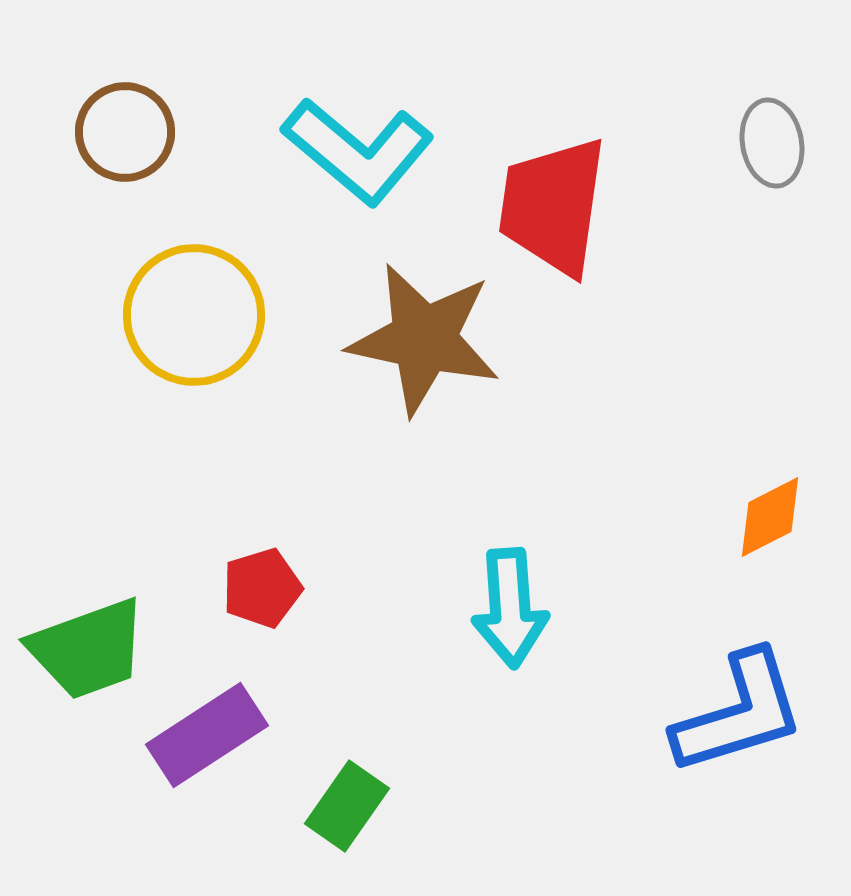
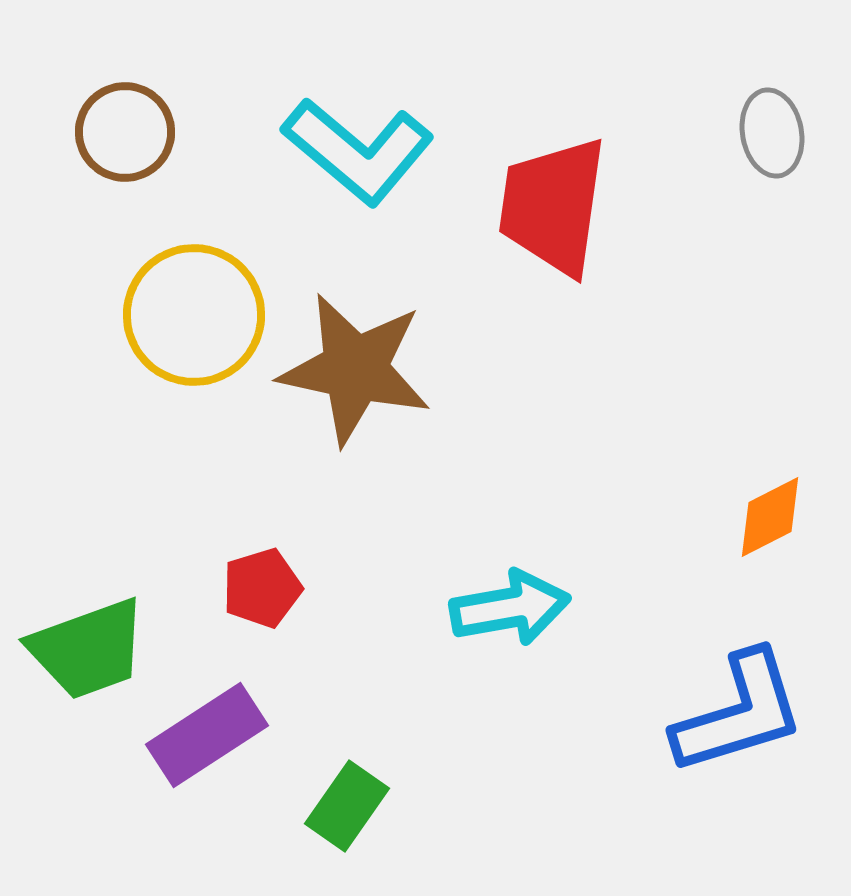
gray ellipse: moved 10 px up
brown star: moved 69 px left, 30 px down
cyan arrow: rotated 96 degrees counterclockwise
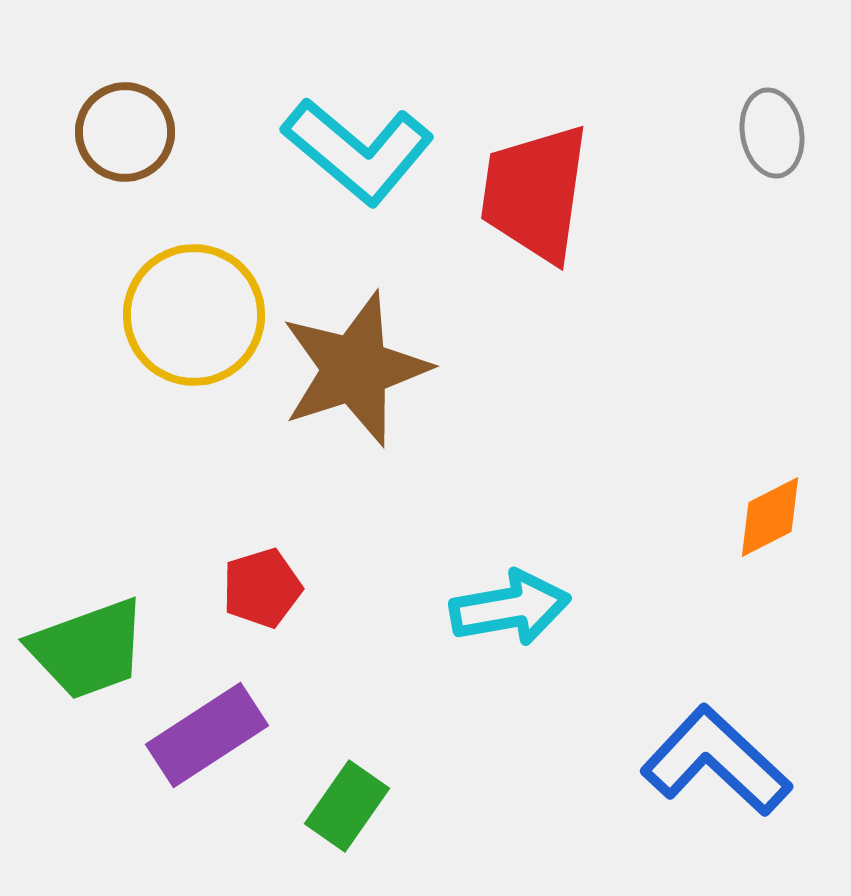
red trapezoid: moved 18 px left, 13 px up
brown star: rotated 30 degrees counterclockwise
blue L-shape: moved 23 px left, 48 px down; rotated 120 degrees counterclockwise
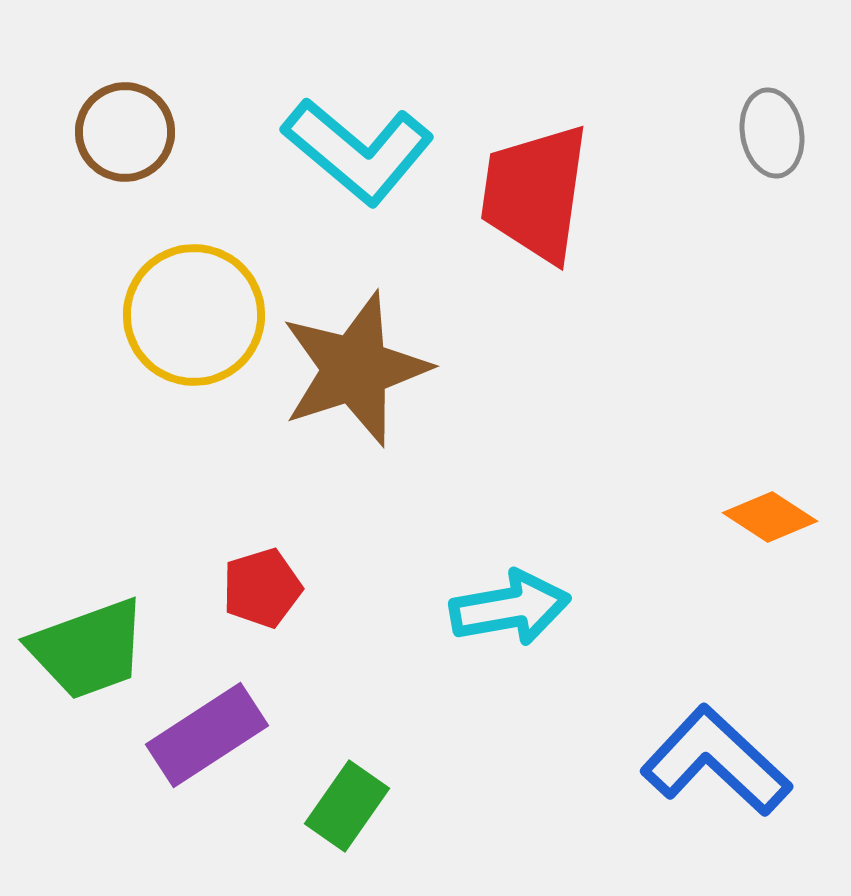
orange diamond: rotated 60 degrees clockwise
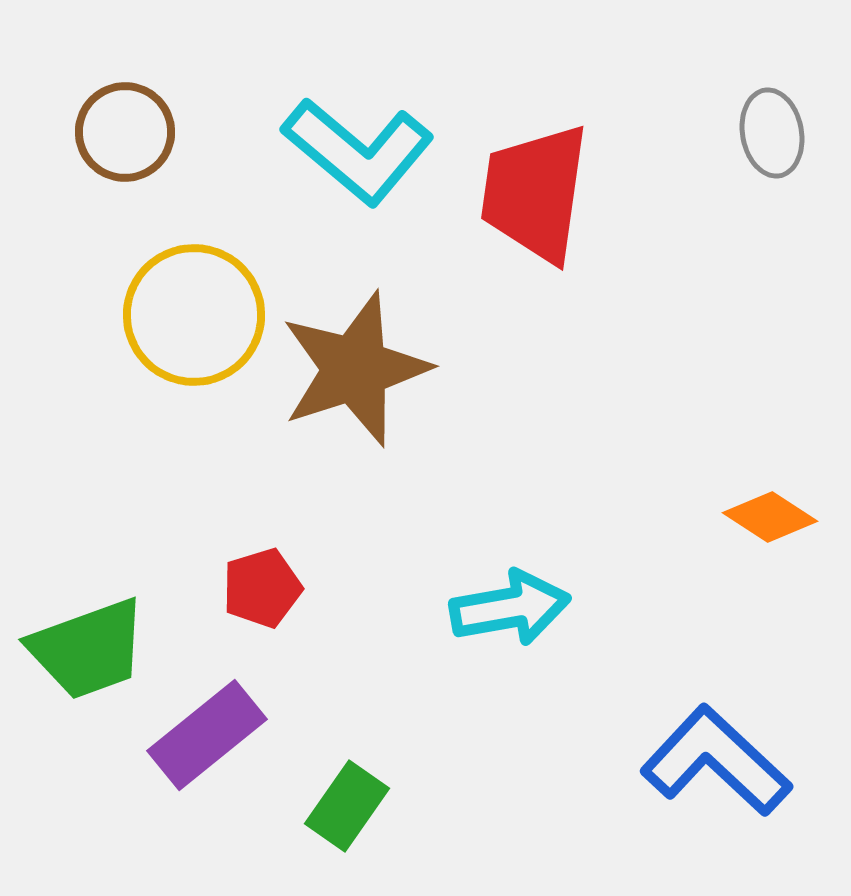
purple rectangle: rotated 6 degrees counterclockwise
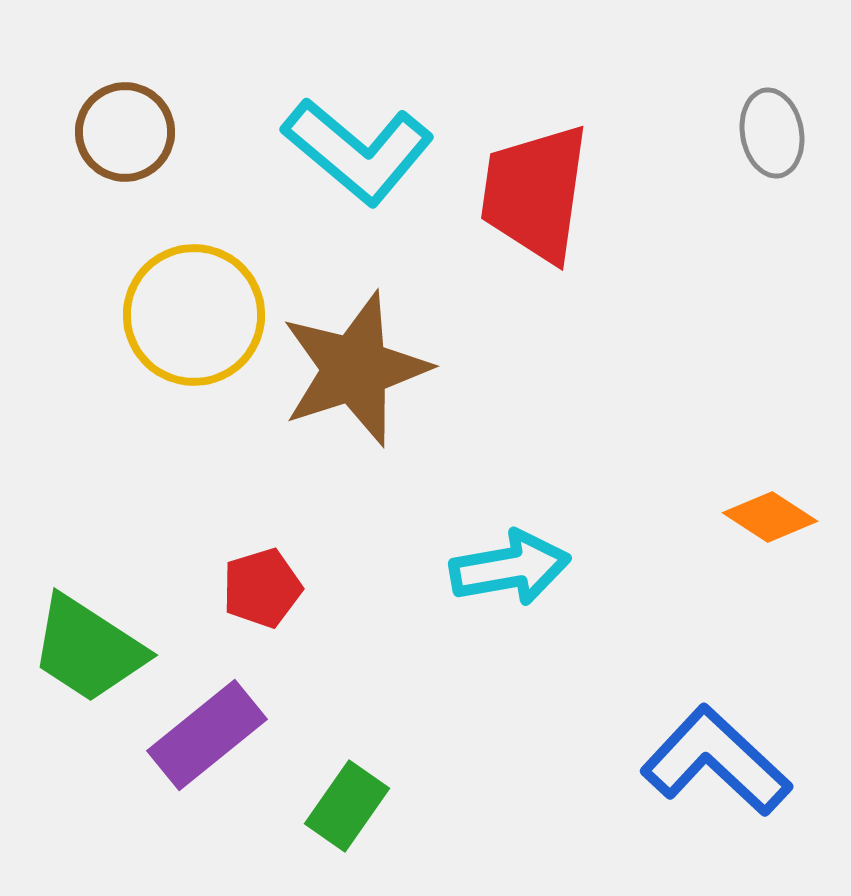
cyan arrow: moved 40 px up
green trapezoid: rotated 53 degrees clockwise
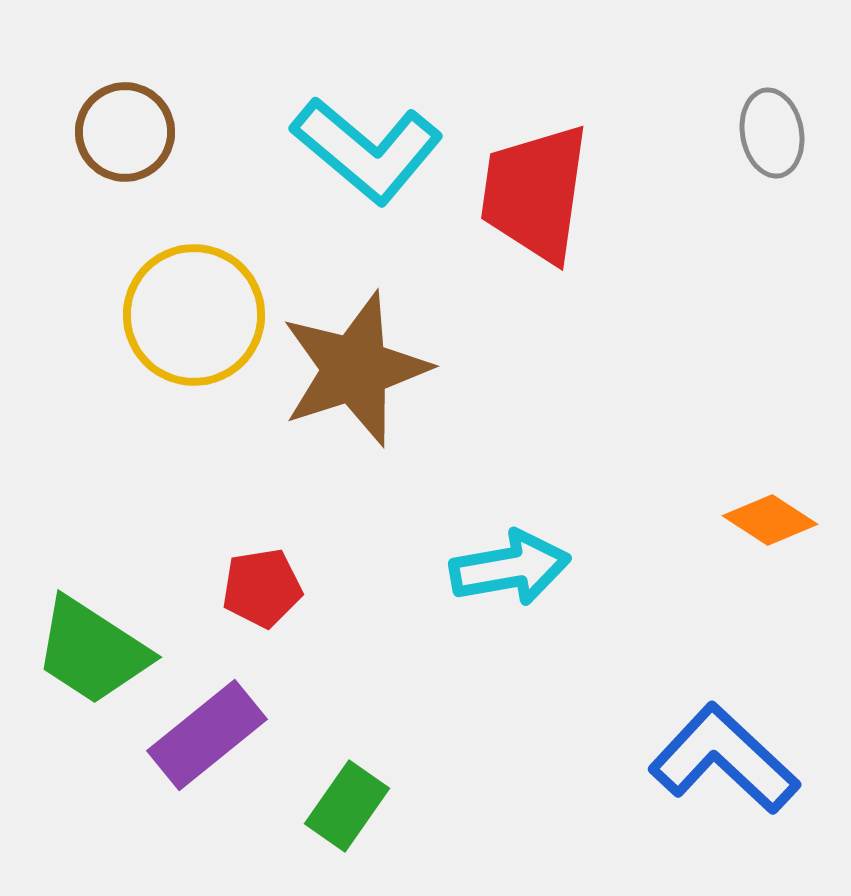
cyan L-shape: moved 9 px right, 1 px up
orange diamond: moved 3 px down
red pentagon: rotated 8 degrees clockwise
green trapezoid: moved 4 px right, 2 px down
blue L-shape: moved 8 px right, 2 px up
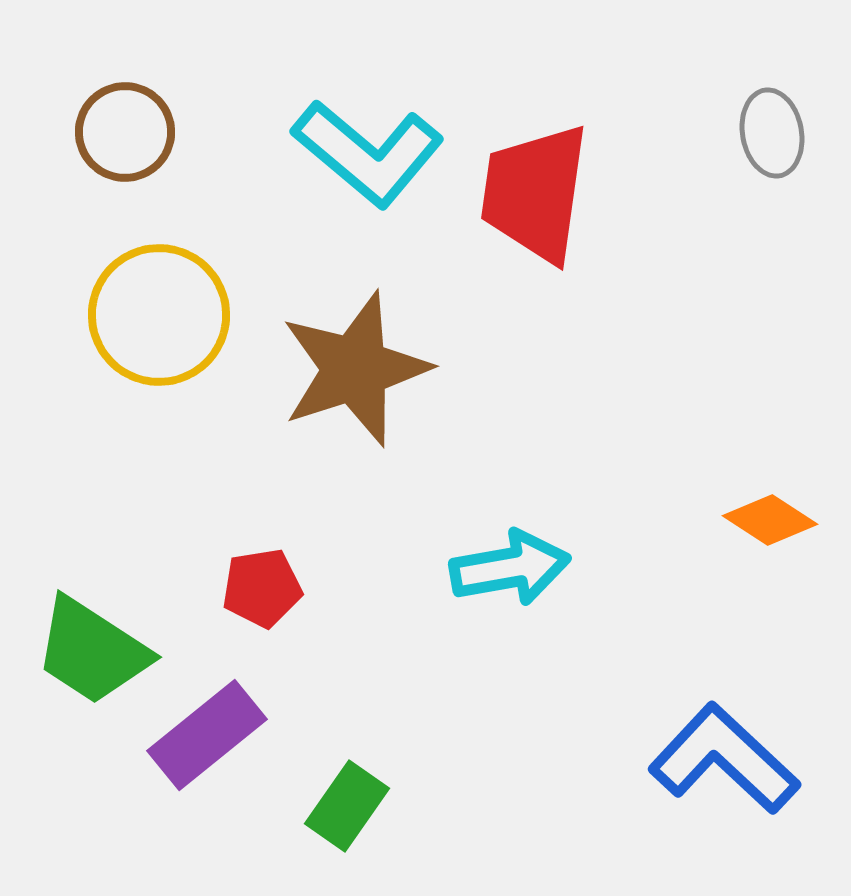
cyan L-shape: moved 1 px right, 3 px down
yellow circle: moved 35 px left
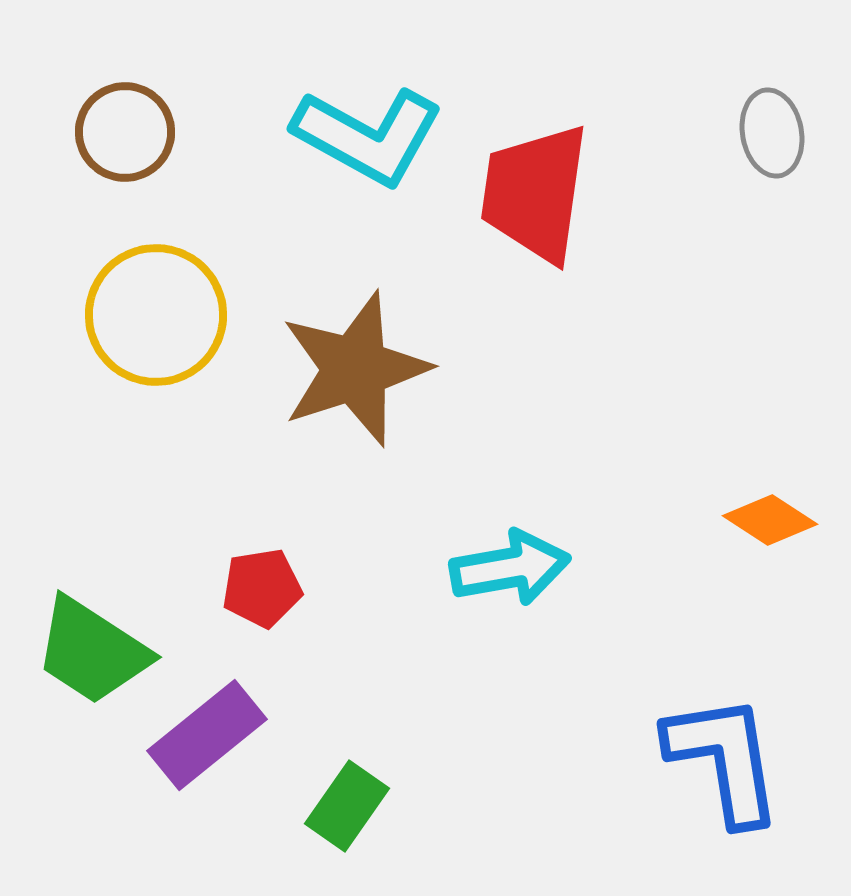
cyan L-shape: moved 17 px up; rotated 11 degrees counterclockwise
yellow circle: moved 3 px left
blue L-shape: rotated 38 degrees clockwise
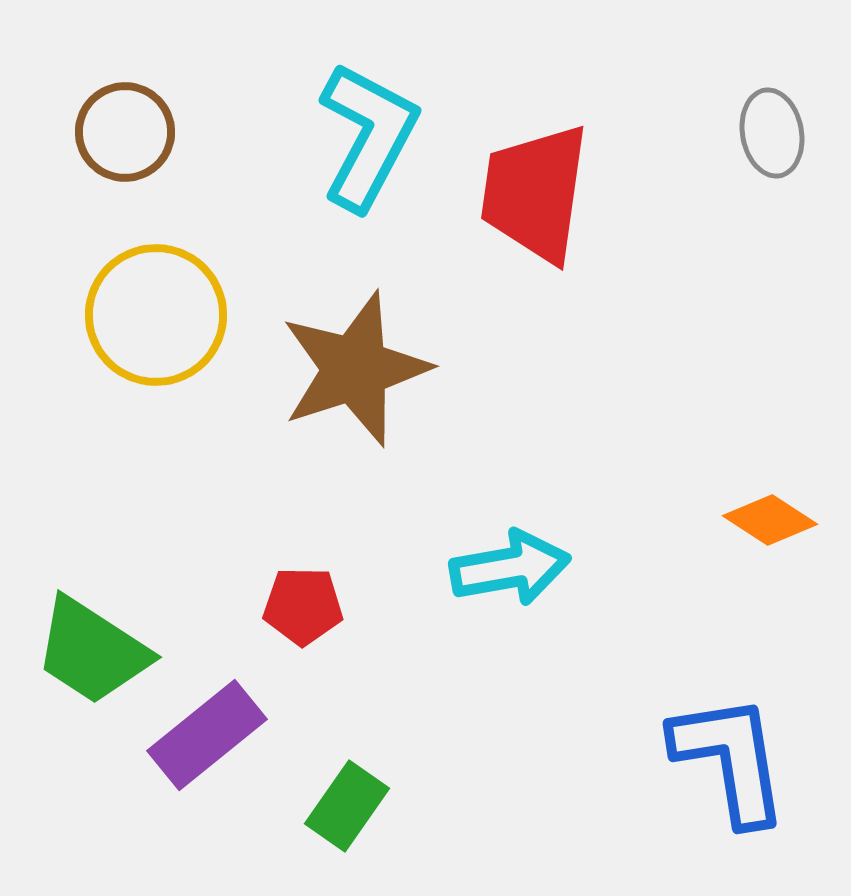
cyan L-shape: rotated 91 degrees counterclockwise
red pentagon: moved 41 px right, 18 px down; rotated 10 degrees clockwise
blue L-shape: moved 6 px right
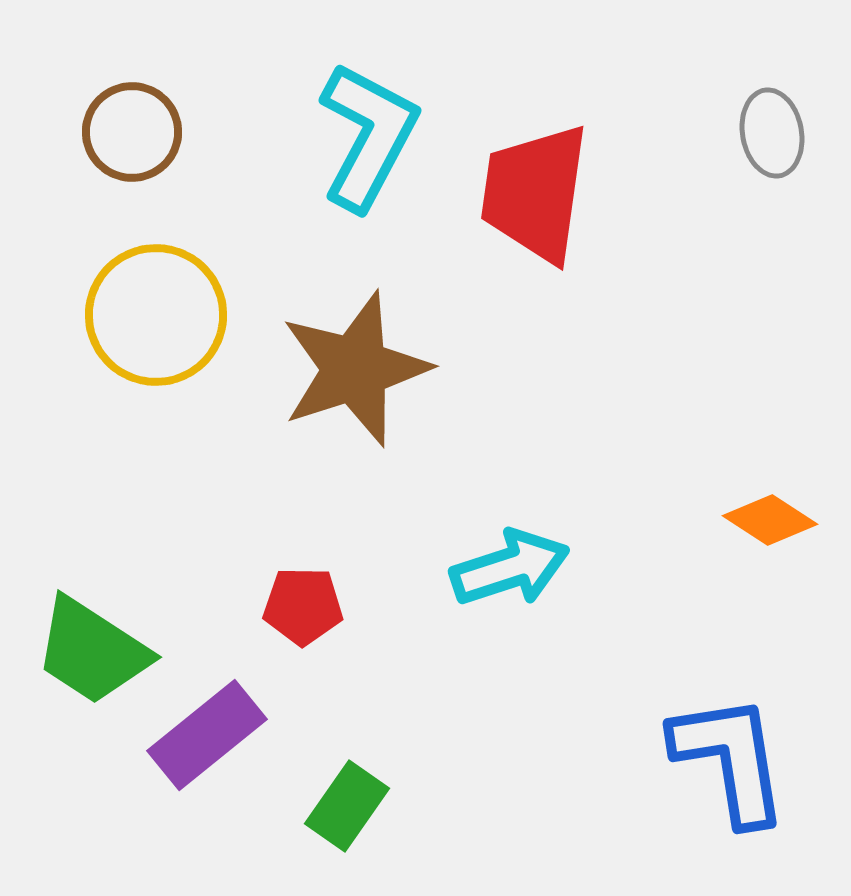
brown circle: moved 7 px right
cyan arrow: rotated 8 degrees counterclockwise
